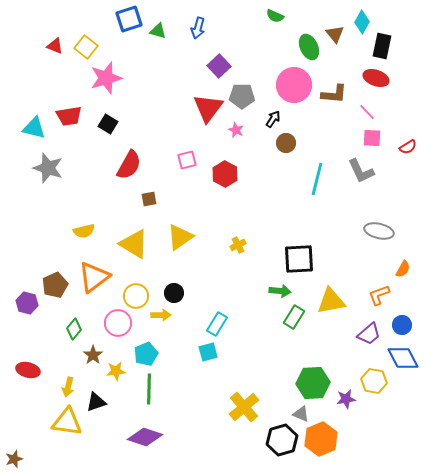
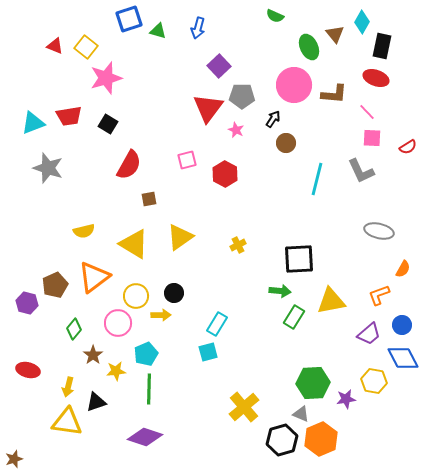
cyan triangle at (34, 128): moved 1 px left, 5 px up; rotated 35 degrees counterclockwise
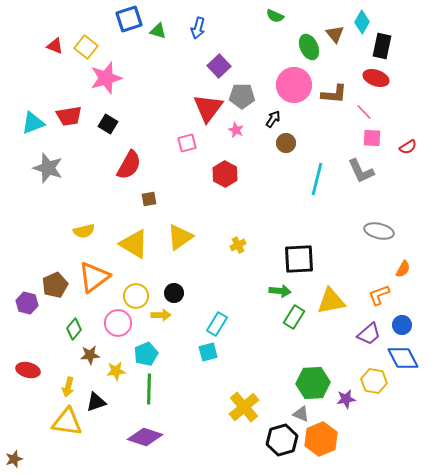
pink line at (367, 112): moved 3 px left
pink square at (187, 160): moved 17 px up
brown star at (93, 355): moved 3 px left; rotated 30 degrees clockwise
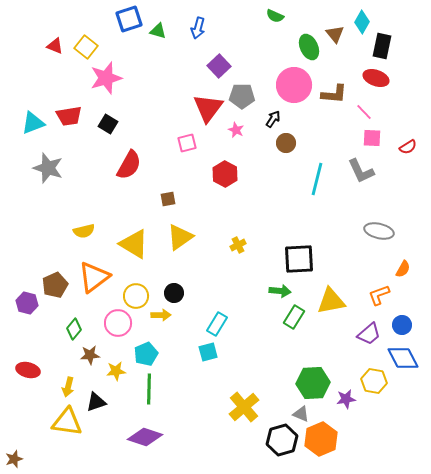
brown square at (149, 199): moved 19 px right
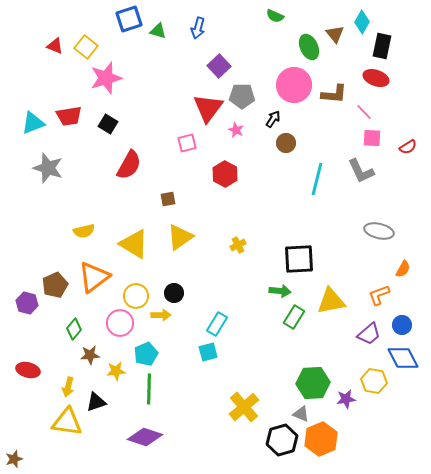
pink circle at (118, 323): moved 2 px right
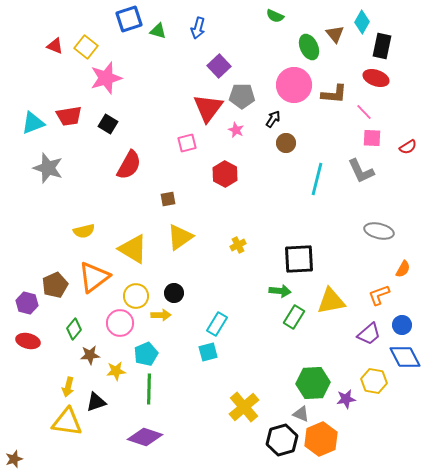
yellow triangle at (134, 244): moved 1 px left, 5 px down
blue diamond at (403, 358): moved 2 px right, 1 px up
red ellipse at (28, 370): moved 29 px up
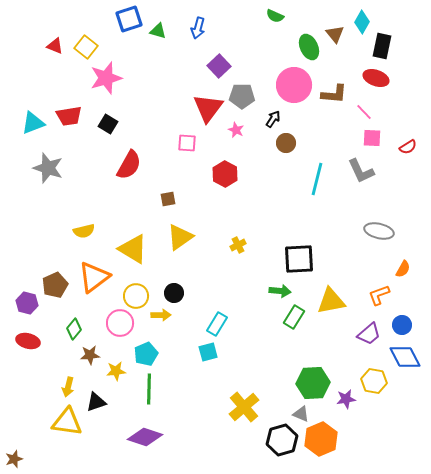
pink square at (187, 143): rotated 18 degrees clockwise
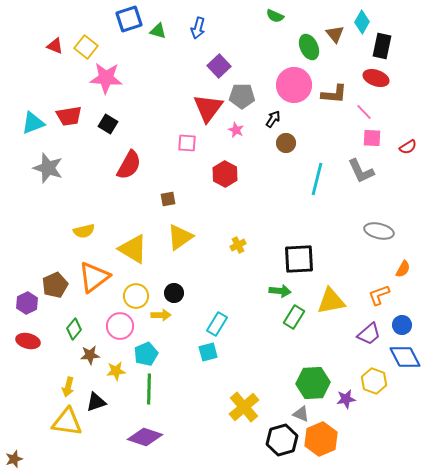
pink star at (106, 78): rotated 20 degrees clockwise
purple hexagon at (27, 303): rotated 20 degrees clockwise
pink circle at (120, 323): moved 3 px down
yellow hexagon at (374, 381): rotated 10 degrees clockwise
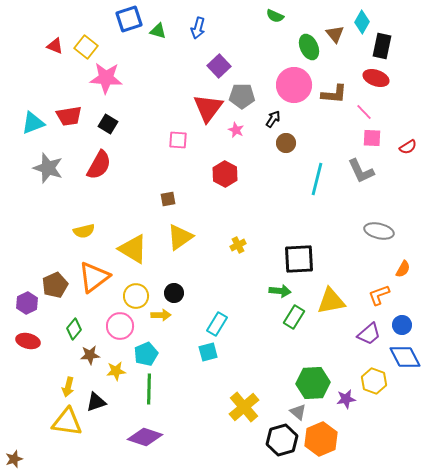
pink square at (187, 143): moved 9 px left, 3 px up
red semicircle at (129, 165): moved 30 px left
gray triangle at (301, 414): moved 3 px left, 2 px up; rotated 18 degrees clockwise
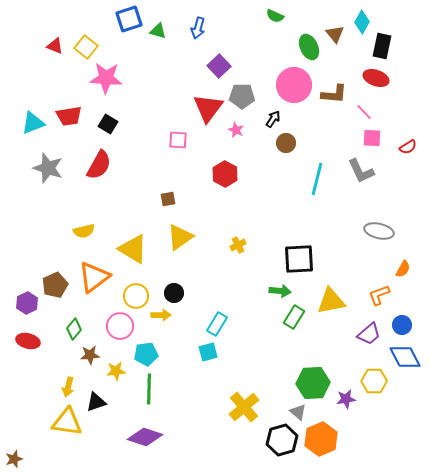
cyan pentagon at (146, 354): rotated 15 degrees clockwise
yellow hexagon at (374, 381): rotated 20 degrees counterclockwise
